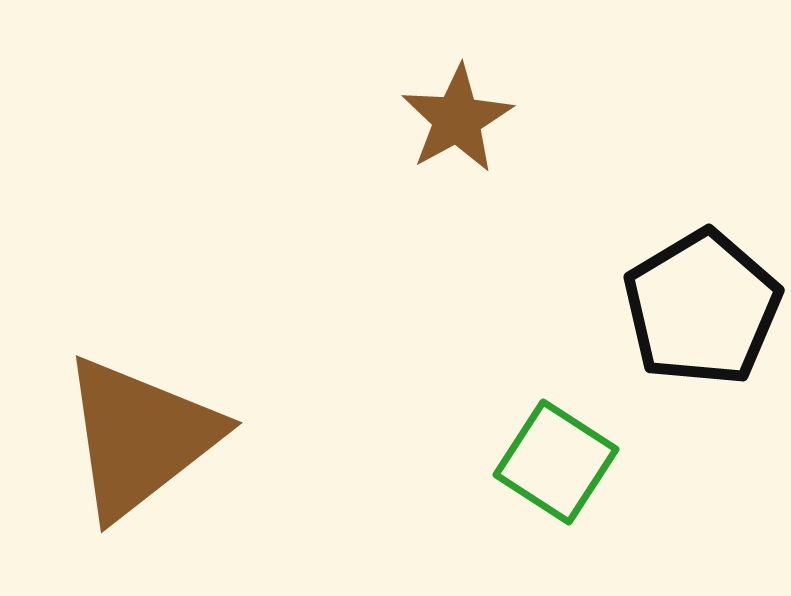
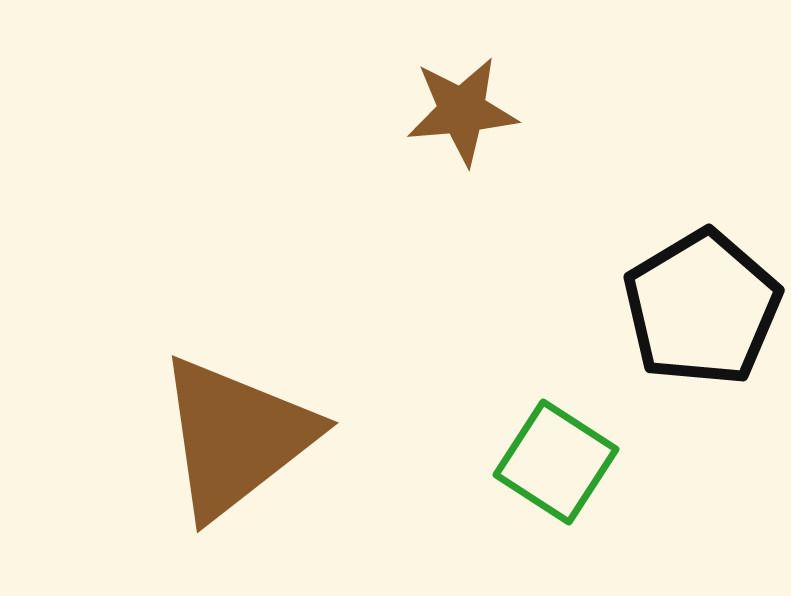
brown star: moved 5 px right, 8 px up; rotated 24 degrees clockwise
brown triangle: moved 96 px right
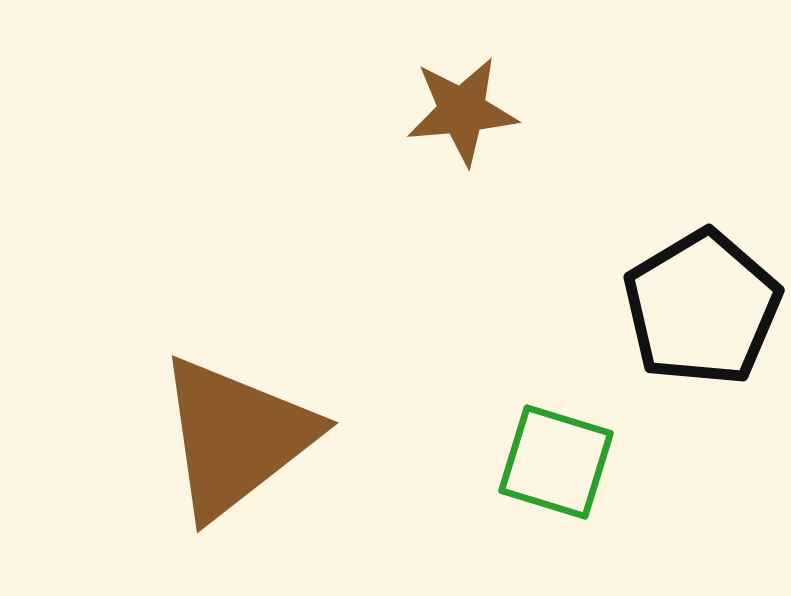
green square: rotated 16 degrees counterclockwise
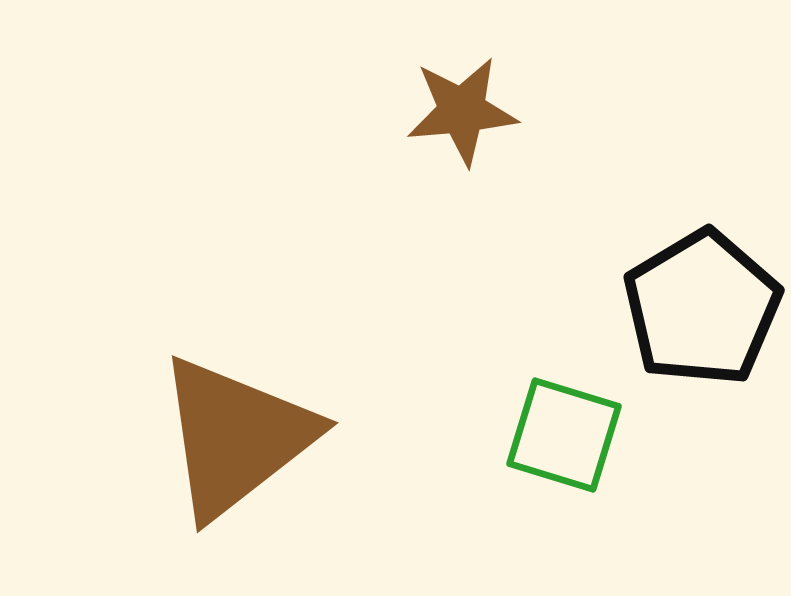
green square: moved 8 px right, 27 px up
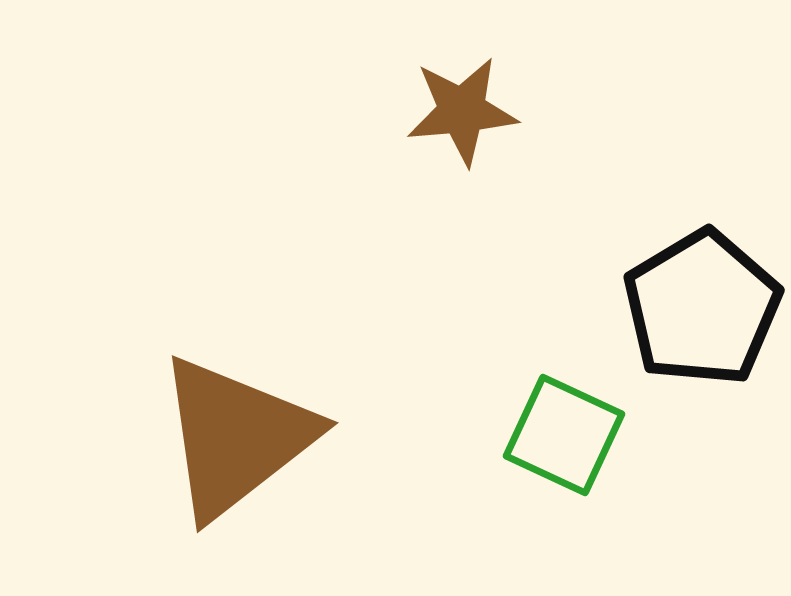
green square: rotated 8 degrees clockwise
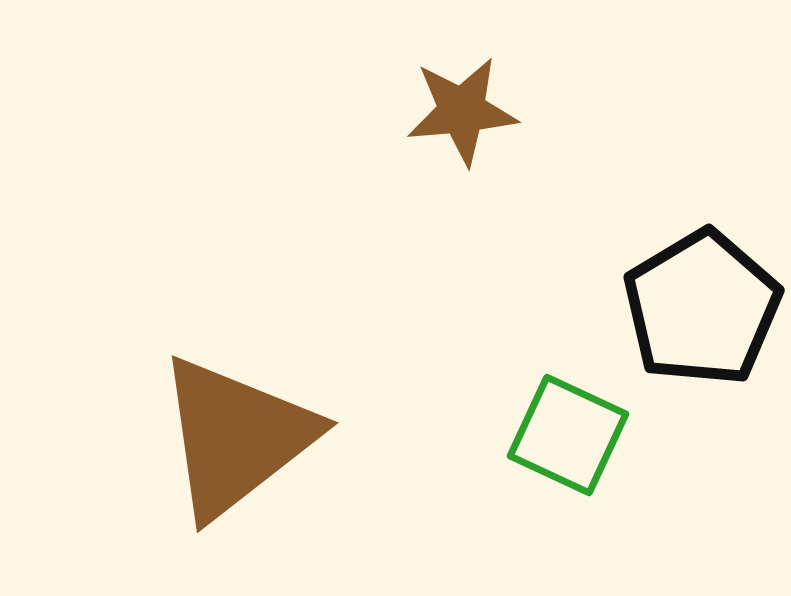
green square: moved 4 px right
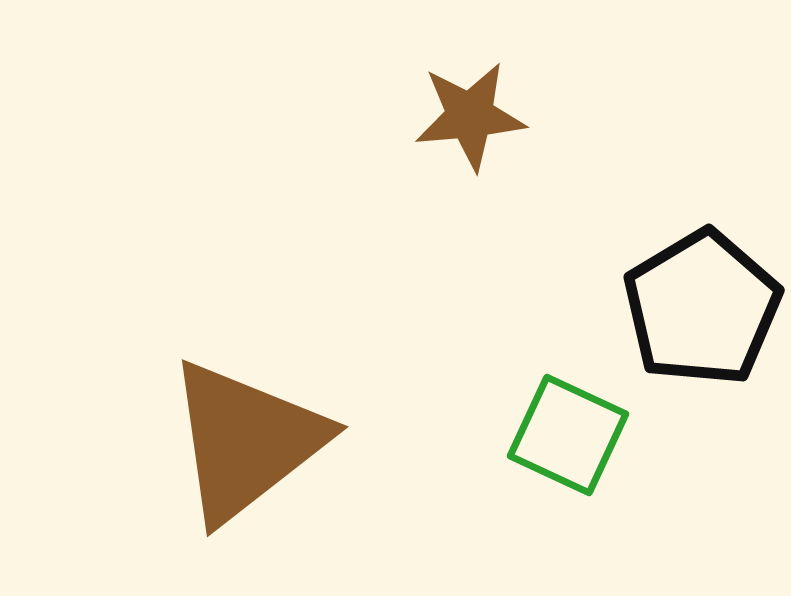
brown star: moved 8 px right, 5 px down
brown triangle: moved 10 px right, 4 px down
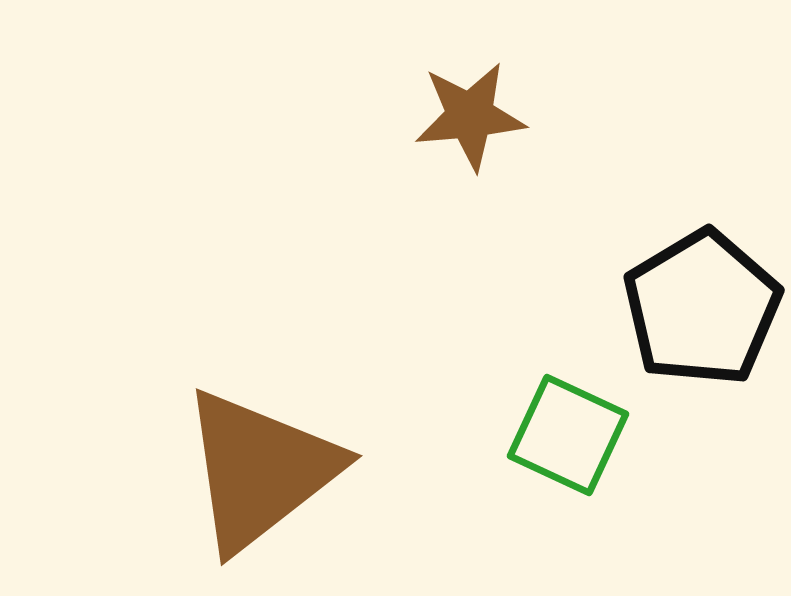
brown triangle: moved 14 px right, 29 px down
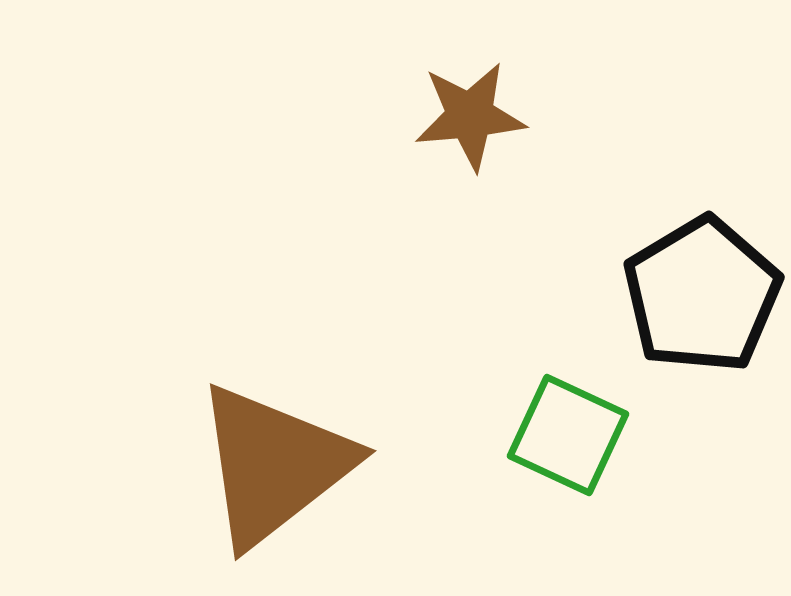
black pentagon: moved 13 px up
brown triangle: moved 14 px right, 5 px up
